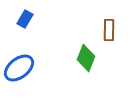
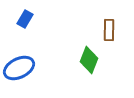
green diamond: moved 3 px right, 2 px down
blue ellipse: rotated 12 degrees clockwise
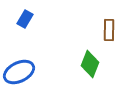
green diamond: moved 1 px right, 4 px down
blue ellipse: moved 4 px down
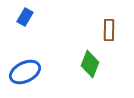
blue rectangle: moved 2 px up
blue ellipse: moved 6 px right
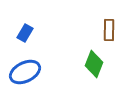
blue rectangle: moved 16 px down
green diamond: moved 4 px right
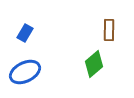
green diamond: rotated 28 degrees clockwise
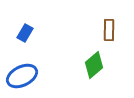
green diamond: moved 1 px down
blue ellipse: moved 3 px left, 4 px down
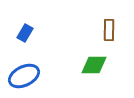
green diamond: rotated 40 degrees clockwise
blue ellipse: moved 2 px right
